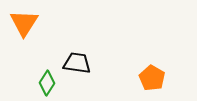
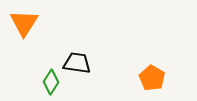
green diamond: moved 4 px right, 1 px up
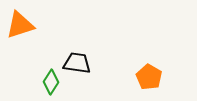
orange triangle: moved 4 px left, 2 px down; rotated 40 degrees clockwise
orange pentagon: moved 3 px left, 1 px up
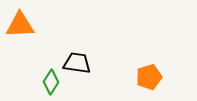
orange triangle: rotated 16 degrees clockwise
orange pentagon: rotated 25 degrees clockwise
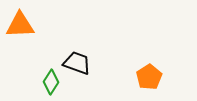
black trapezoid: rotated 12 degrees clockwise
orange pentagon: rotated 15 degrees counterclockwise
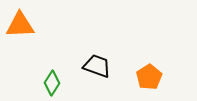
black trapezoid: moved 20 px right, 3 px down
green diamond: moved 1 px right, 1 px down
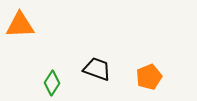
black trapezoid: moved 3 px down
orange pentagon: rotated 10 degrees clockwise
